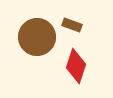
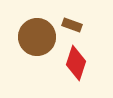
red diamond: moved 3 px up
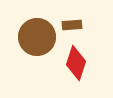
brown rectangle: rotated 24 degrees counterclockwise
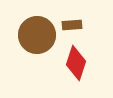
brown circle: moved 2 px up
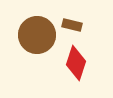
brown rectangle: rotated 18 degrees clockwise
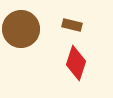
brown circle: moved 16 px left, 6 px up
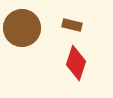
brown circle: moved 1 px right, 1 px up
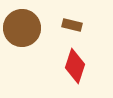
red diamond: moved 1 px left, 3 px down
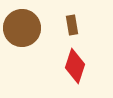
brown rectangle: rotated 66 degrees clockwise
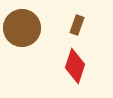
brown rectangle: moved 5 px right; rotated 30 degrees clockwise
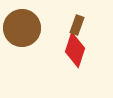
red diamond: moved 16 px up
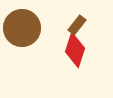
brown rectangle: rotated 18 degrees clockwise
